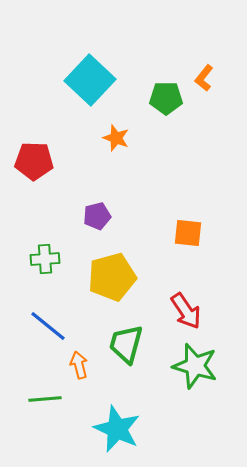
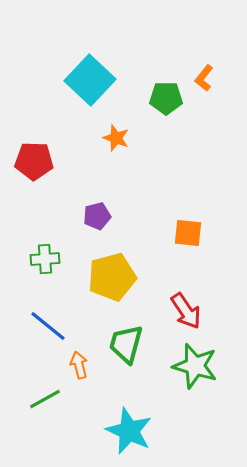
green line: rotated 24 degrees counterclockwise
cyan star: moved 12 px right, 2 px down
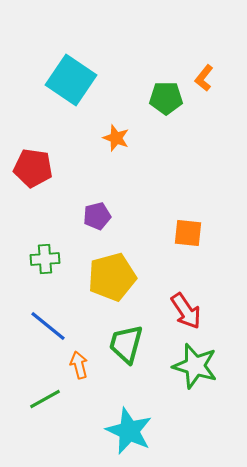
cyan square: moved 19 px left; rotated 9 degrees counterclockwise
red pentagon: moved 1 px left, 7 px down; rotated 6 degrees clockwise
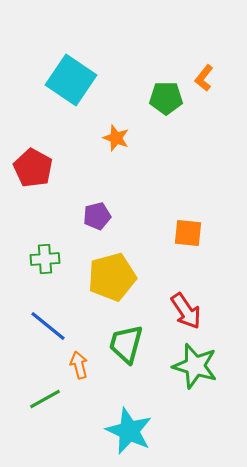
red pentagon: rotated 21 degrees clockwise
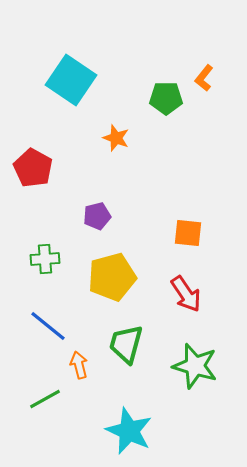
red arrow: moved 17 px up
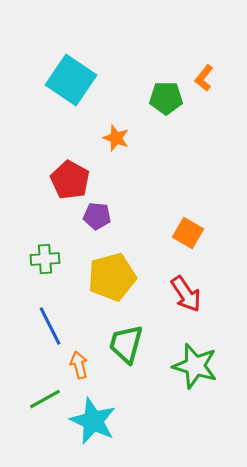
red pentagon: moved 37 px right, 12 px down
purple pentagon: rotated 20 degrees clockwise
orange square: rotated 24 degrees clockwise
blue line: moved 2 px right; rotated 24 degrees clockwise
cyan star: moved 36 px left, 10 px up
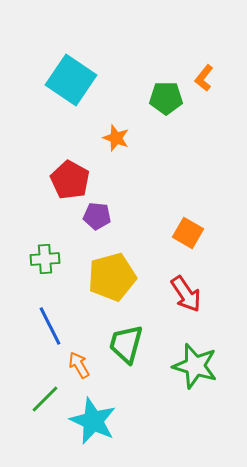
orange arrow: rotated 16 degrees counterclockwise
green line: rotated 16 degrees counterclockwise
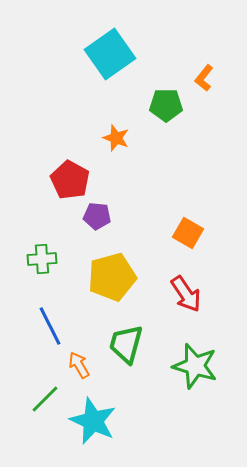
cyan square: moved 39 px right, 26 px up; rotated 21 degrees clockwise
green pentagon: moved 7 px down
green cross: moved 3 px left
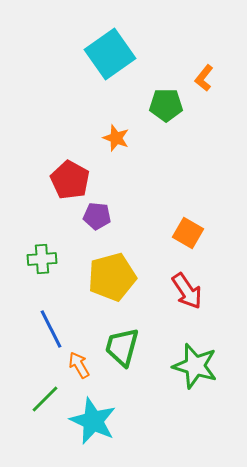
red arrow: moved 1 px right, 3 px up
blue line: moved 1 px right, 3 px down
green trapezoid: moved 4 px left, 3 px down
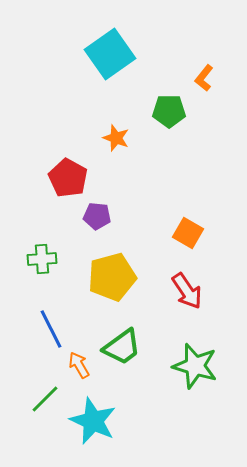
green pentagon: moved 3 px right, 6 px down
red pentagon: moved 2 px left, 2 px up
green trapezoid: rotated 141 degrees counterclockwise
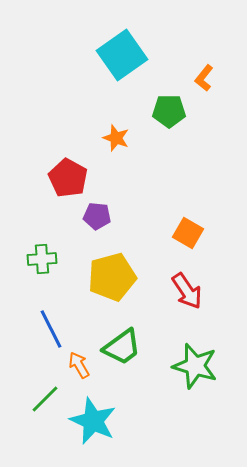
cyan square: moved 12 px right, 1 px down
